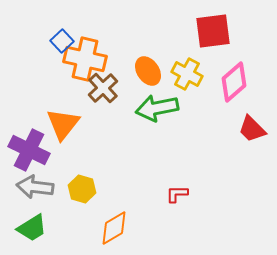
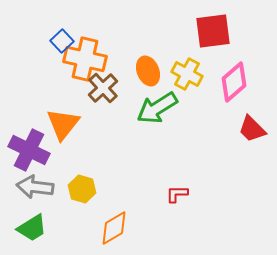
orange ellipse: rotated 12 degrees clockwise
green arrow: rotated 21 degrees counterclockwise
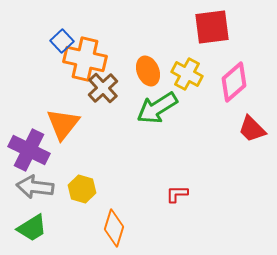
red square: moved 1 px left, 4 px up
orange diamond: rotated 42 degrees counterclockwise
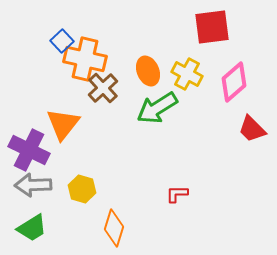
gray arrow: moved 2 px left, 2 px up; rotated 9 degrees counterclockwise
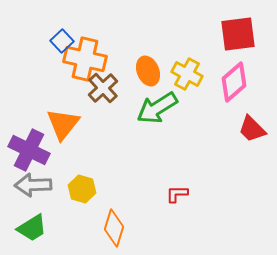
red square: moved 26 px right, 7 px down
